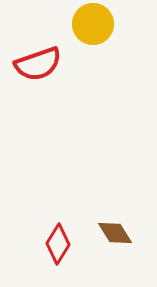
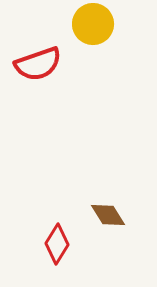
brown diamond: moved 7 px left, 18 px up
red diamond: moved 1 px left
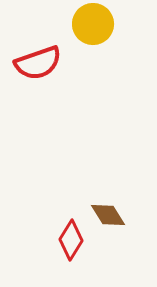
red semicircle: moved 1 px up
red diamond: moved 14 px right, 4 px up
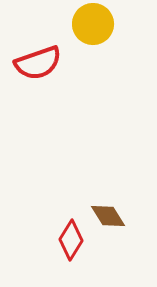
brown diamond: moved 1 px down
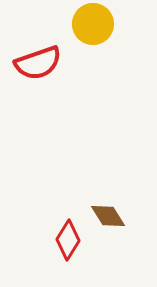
red diamond: moved 3 px left
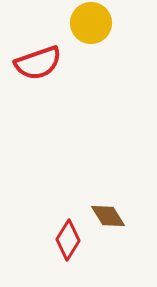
yellow circle: moved 2 px left, 1 px up
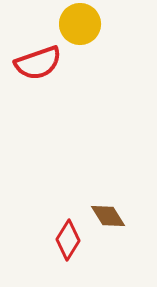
yellow circle: moved 11 px left, 1 px down
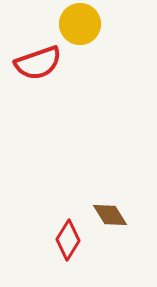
brown diamond: moved 2 px right, 1 px up
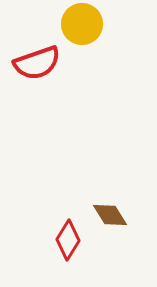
yellow circle: moved 2 px right
red semicircle: moved 1 px left
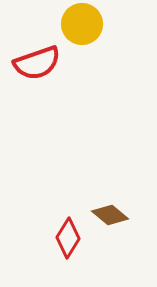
brown diamond: rotated 18 degrees counterclockwise
red diamond: moved 2 px up
